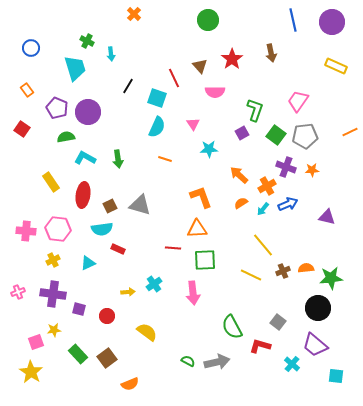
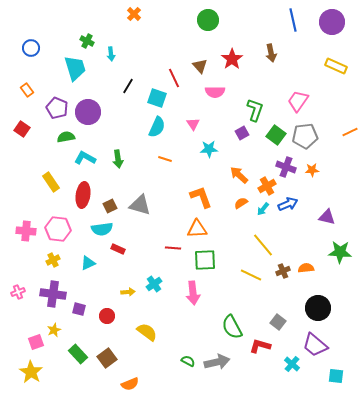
green star at (331, 278): moved 9 px right, 26 px up; rotated 10 degrees clockwise
yellow star at (54, 330): rotated 16 degrees counterclockwise
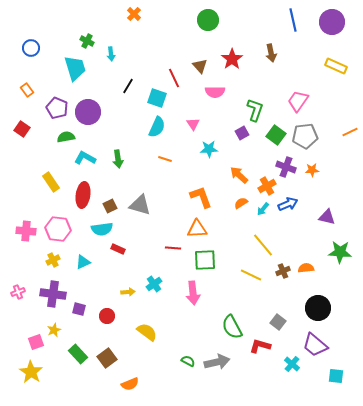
cyan triangle at (88, 263): moved 5 px left, 1 px up
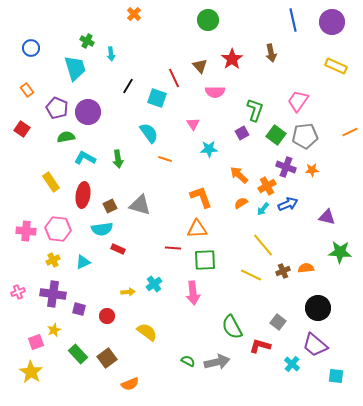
cyan semicircle at (157, 127): moved 8 px left, 6 px down; rotated 60 degrees counterclockwise
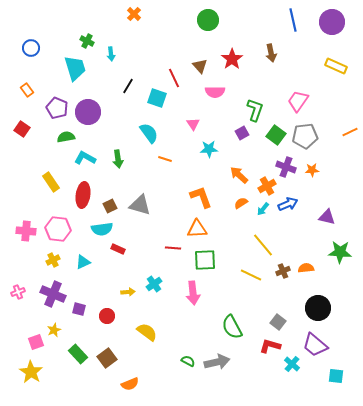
purple cross at (53, 294): rotated 15 degrees clockwise
red L-shape at (260, 346): moved 10 px right
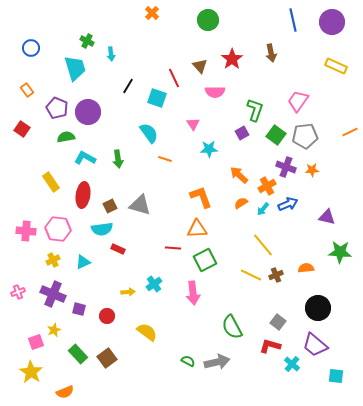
orange cross at (134, 14): moved 18 px right, 1 px up
green square at (205, 260): rotated 25 degrees counterclockwise
brown cross at (283, 271): moved 7 px left, 4 px down
orange semicircle at (130, 384): moved 65 px left, 8 px down
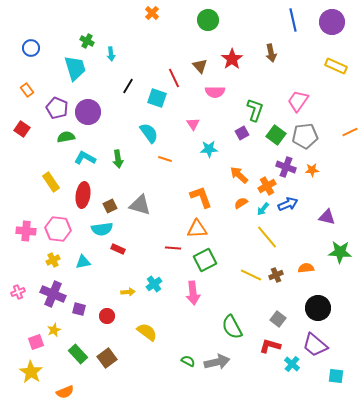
yellow line at (263, 245): moved 4 px right, 8 px up
cyan triangle at (83, 262): rotated 14 degrees clockwise
gray square at (278, 322): moved 3 px up
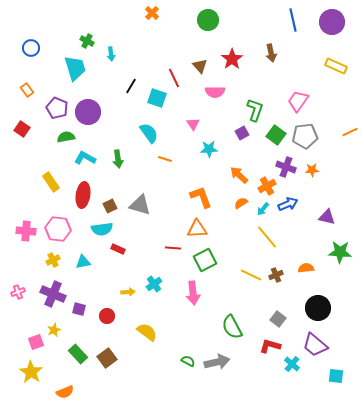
black line at (128, 86): moved 3 px right
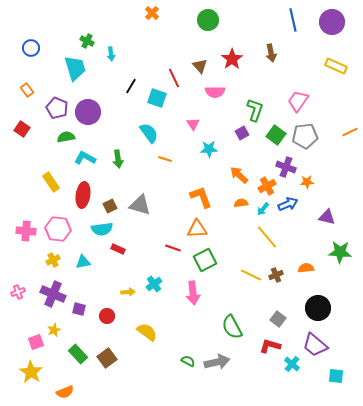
orange star at (312, 170): moved 5 px left, 12 px down
orange semicircle at (241, 203): rotated 24 degrees clockwise
red line at (173, 248): rotated 14 degrees clockwise
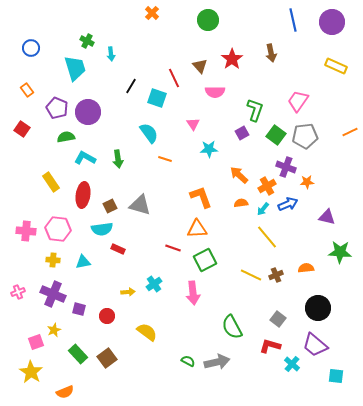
yellow cross at (53, 260): rotated 32 degrees clockwise
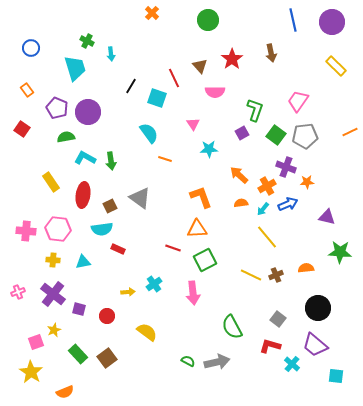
yellow rectangle at (336, 66): rotated 20 degrees clockwise
green arrow at (118, 159): moved 7 px left, 2 px down
gray triangle at (140, 205): moved 7 px up; rotated 20 degrees clockwise
purple cross at (53, 294): rotated 15 degrees clockwise
